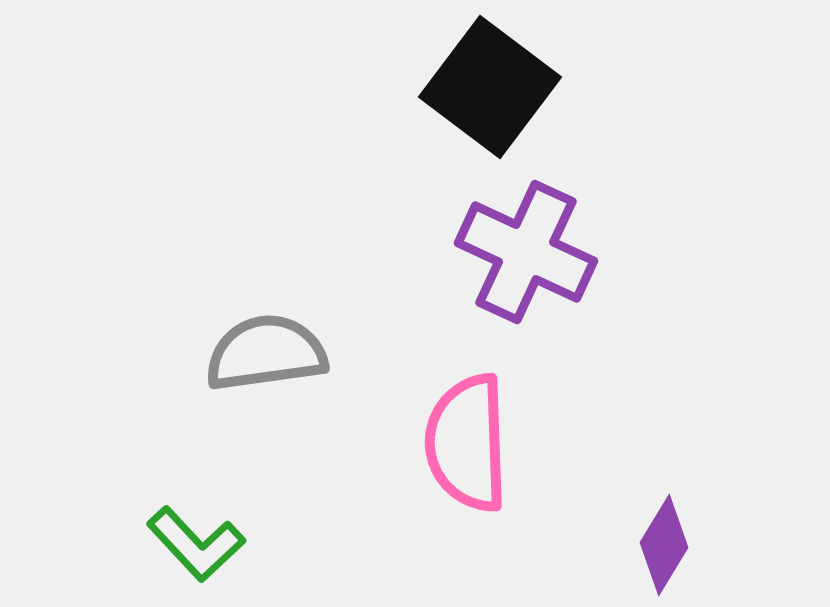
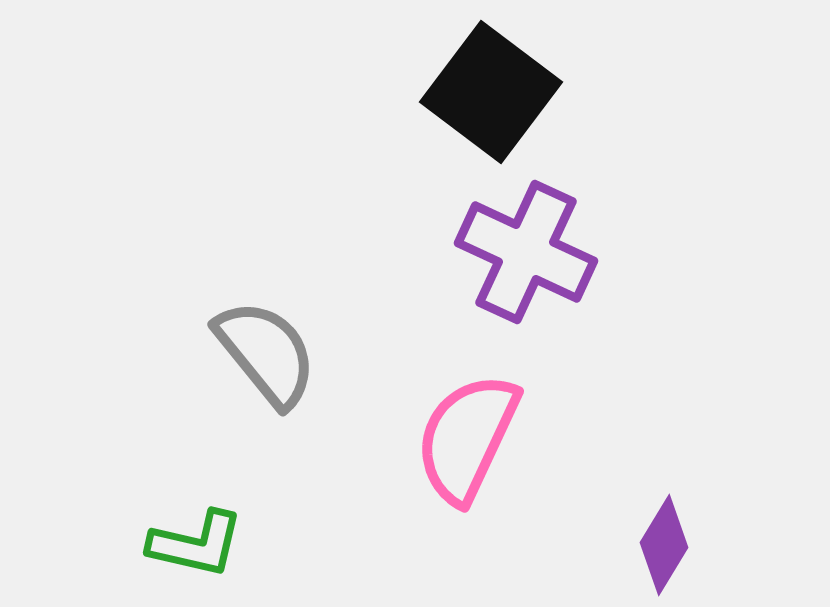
black square: moved 1 px right, 5 px down
gray semicircle: rotated 59 degrees clockwise
pink semicircle: moved 5 px up; rotated 27 degrees clockwise
green L-shape: rotated 34 degrees counterclockwise
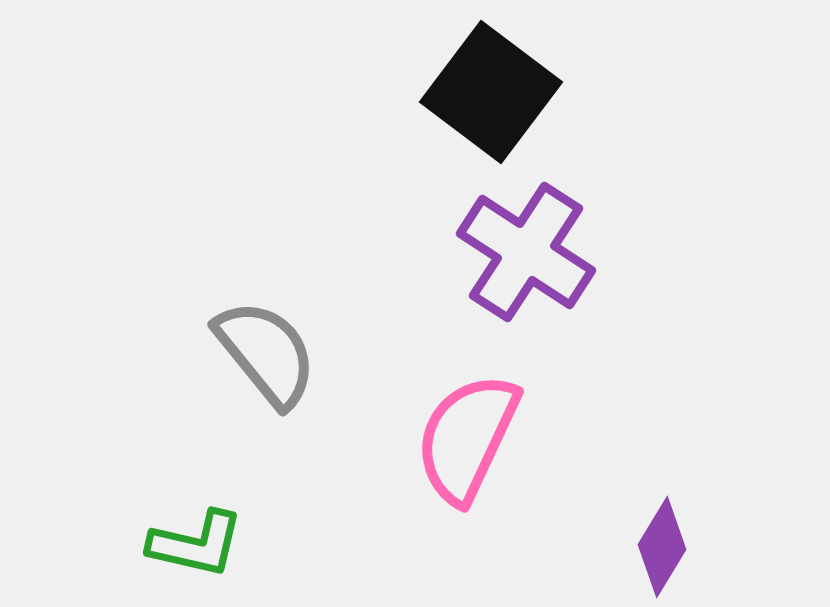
purple cross: rotated 8 degrees clockwise
purple diamond: moved 2 px left, 2 px down
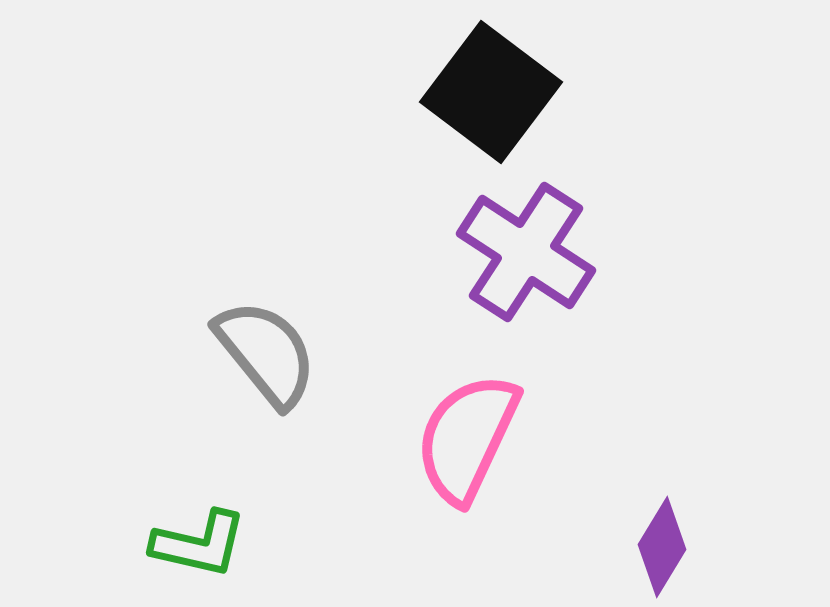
green L-shape: moved 3 px right
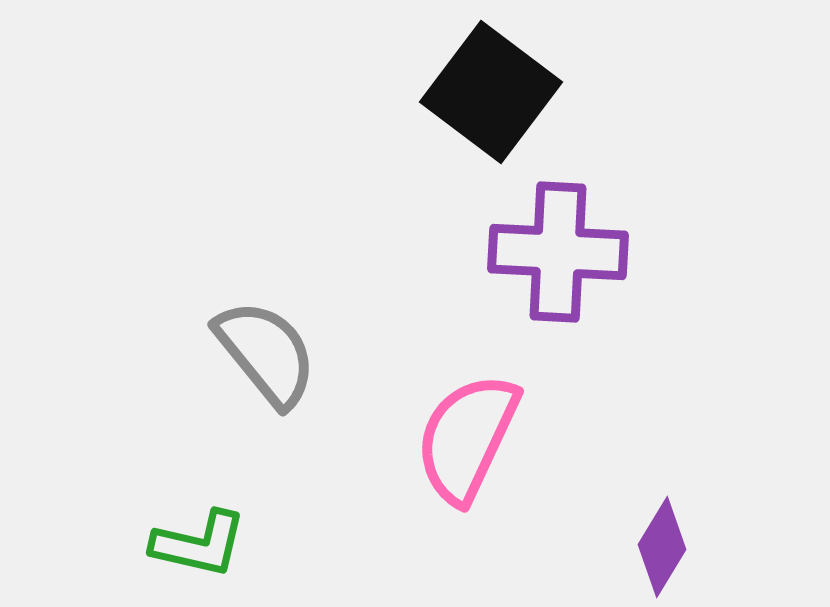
purple cross: moved 32 px right; rotated 30 degrees counterclockwise
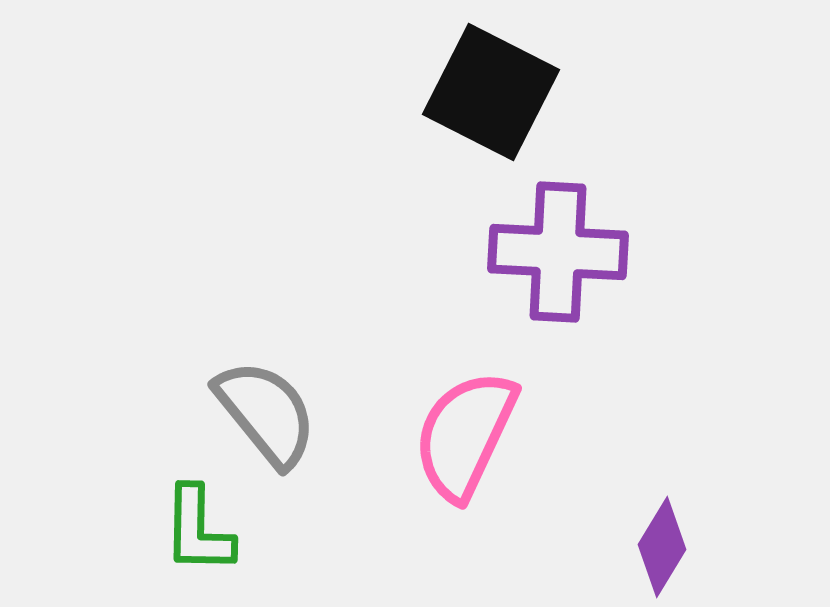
black square: rotated 10 degrees counterclockwise
gray semicircle: moved 60 px down
pink semicircle: moved 2 px left, 3 px up
green L-shape: moved 1 px left, 14 px up; rotated 78 degrees clockwise
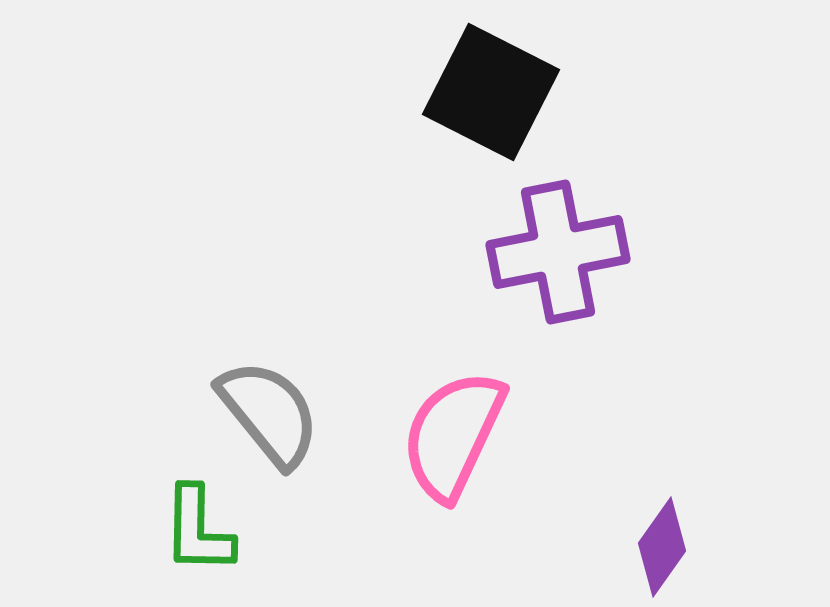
purple cross: rotated 14 degrees counterclockwise
gray semicircle: moved 3 px right
pink semicircle: moved 12 px left
purple diamond: rotated 4 degrees clockwise
